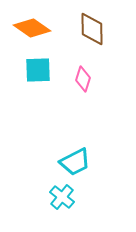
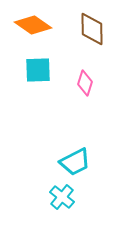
orange diamond: moved 1 px right, 3 px up
pink diamond: moved 2 px right, 4 px down
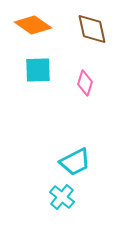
brown diamond: rotated 12 degrees counterclockwise
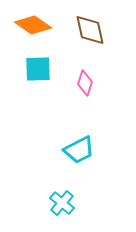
brown diamond: moved 2 px left, 1 px down
cyan square: moved 1 px up
cyan trapezoid: moved 4 px right, 12 px up
cyan cross: moved 6 px down
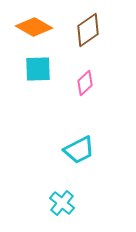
orange diamond: moved 1 px right, 2 px down; rotated 6 degrees counterclockwise
brown diamond: moved 2 px left; rotated 68 degrees clockwise
pink diamond: rotated 30 degrees clockwise
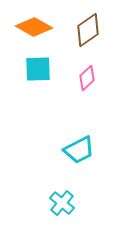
pink diamond: moved 2 px right, 5 px up
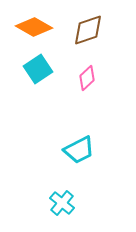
brown diamond: rotated 16 degrees clockwise
cyan square: rotated 32 degrees counterclockwise
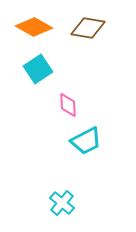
brown diamond: moved 2 px up; rotated 28 degrees clockwise
pink diamond: moved 19 px left, 27 px down; rotated 50 degrees counterclockwise
cyan trapezoid: moved 7 px right, 9 px up
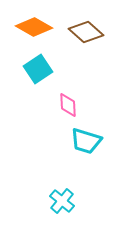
brown diamond: moved 2 px left, 4 px down; rotated 32 degrees clockwise
cyan trapezoid: rotated 44 degrees clockwise
cyan cross: moved 2 px up
